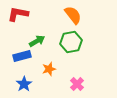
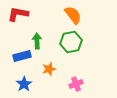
green arrow: rotated 63 degrees counterclockwise
pink cross: moved 1 px left; rotated 24 degrees clockwise
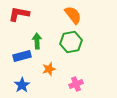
red L-shape: moved 1 px right
blue star: moved 2 px left, 1 px down
